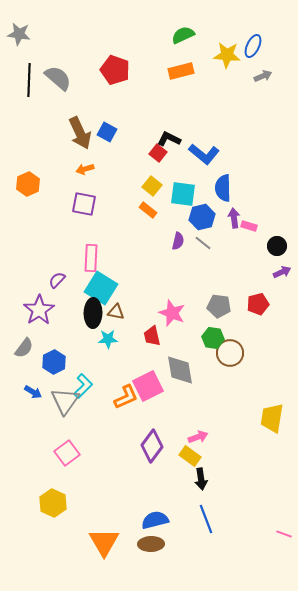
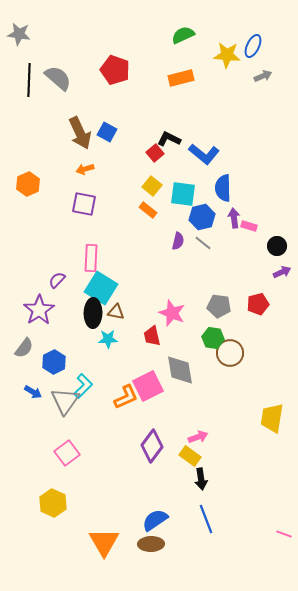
orange rectangle at (181, 71): moved 7 px down
red square at (158, 153): moved 3 px left; rotated 12 degrees clockwise
blue semicircle at (155, 520): rotated 20 degrees counterclockwise
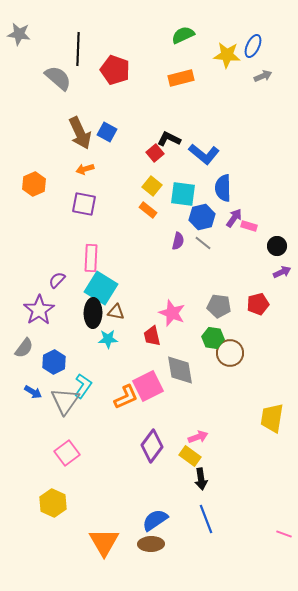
black line at (29, 80): moved 49 px right, 31 px up
orange hexagon at (28, 184): moved 6 px right
purple arrow at (234, 218): rotated 42 degrees clockwise
cyan L-shape at (83, 386): rotated 10 degrees counterclockwise
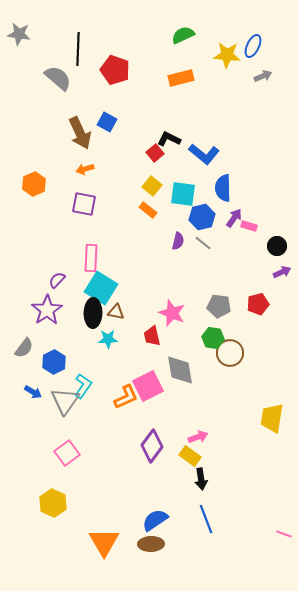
blue square at (107, 132): moved 10 px up
purple star at (39, 310): moved 8 px right
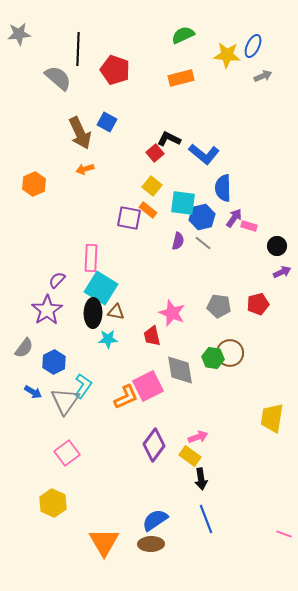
gray star at (19, 34): rotated 15 degrees counterclockwise
cyan square at (183, 194): moved 9 px down
purple square at (84, 204): moved 45 px right, 14 px down
green hexagon at (213, 338): moved 20 px down
purple diamond at (152, 446): moved 2 px right, 1 px up
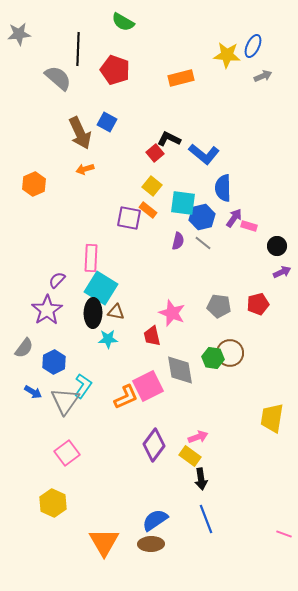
green semicircle at (183, 35): moved 60 px left, 13 px up; rotated 125 degrees counterclockwise
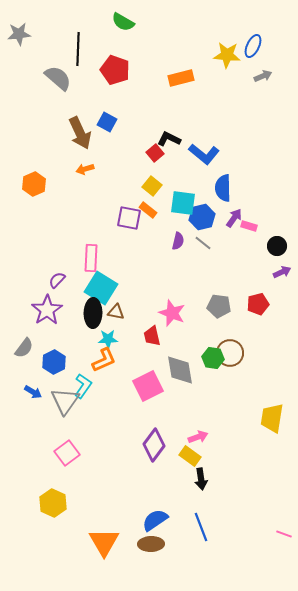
orange L-shape at (126, 397): moved 22 px left, 37 px up
blue line at (206, 519): moved 5 px left, 8 px down
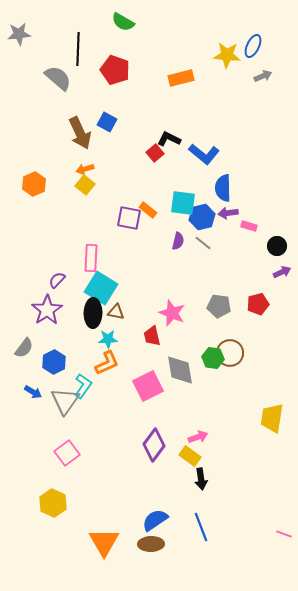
yellow square at (152, 186): moved 67 px left, 1 px up
purple arrow at (234, 218): moved 6 px left, 5 px up; rotated 132 degrees counterclockwise
orange L-shape at (104, 360): moved 3 px right, 3 px down
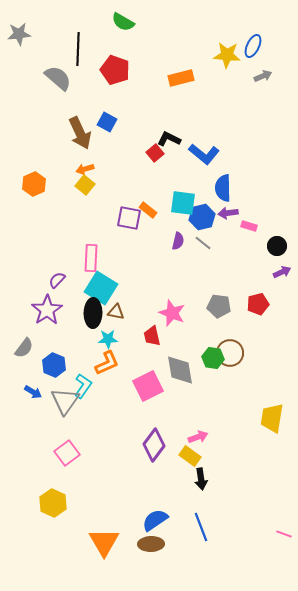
blue hexagon at (54, 362): moved 3 px down; rotated 10 degrees counterclockwise
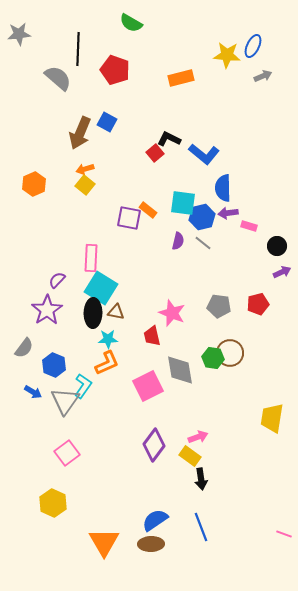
green semicircle at (123, 22): moved 8 px right, 1 px down
brown arrow at (80, 133): rotated 48 degrees clockwise
